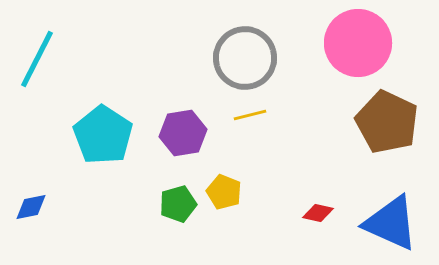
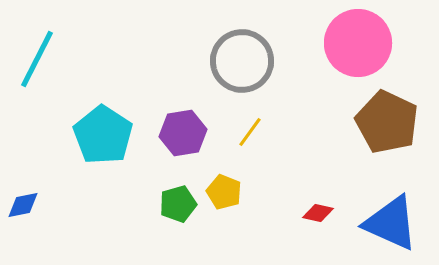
gray circle: moved 3 px left, 3 px down
yellow line: moved 17 px down; rotated 40 degrees counterclockwise
blue diamond: moved 8 px left, 2 px up
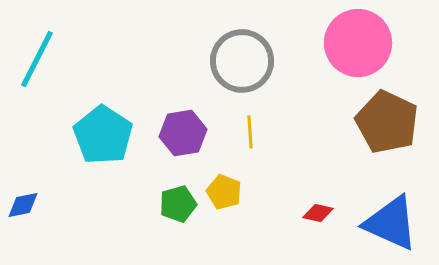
yellow line: rotated 40 degrees counterclockwise
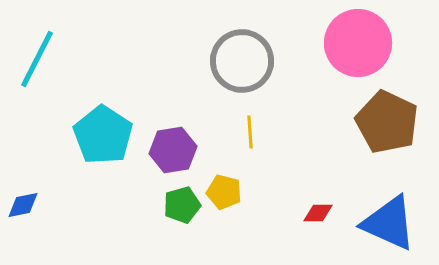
purple hexagon: moved 10 px left, 17 px down
yellow pentagon: rotated 8 degrees counterclockwise
green pentagon: moved 4 px right, 1 px down
red diamond: rotated 12 degrees counterclockwise
blue triangle: moved 2 px left
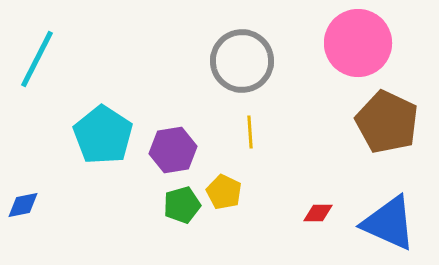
yellow pentagon: rotated 12 degrees clockwise
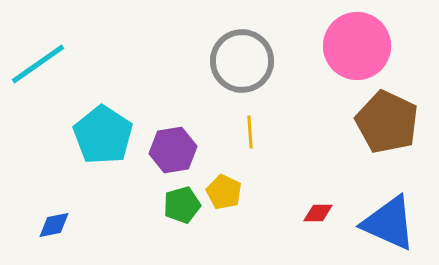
pink circle: moved 1 px left, 3 px down
cyan line: moved 1 px right, 5 px down; rotated 28 degrees clockwise
blue diamond: moved 31 px right, 20 px down
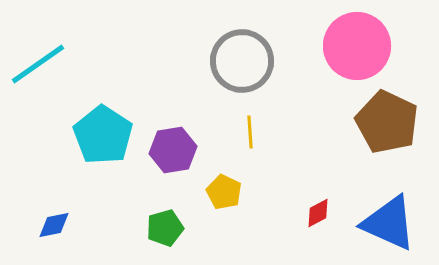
green pentagon: moved 17 px left, 23 px down
red diamond: rotated 28 degrees counterclockwise
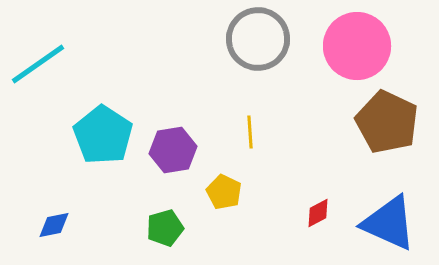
gray circle: moved 16 px right, 22 px up
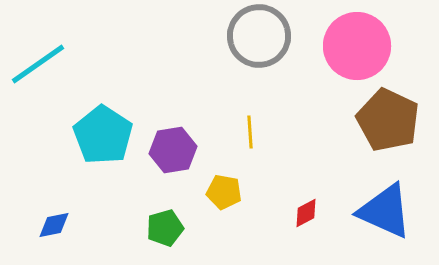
gray circle: moved 1 px right, 3 px up
brown pentagon: moved 1 px right, 2 px up
yellow pentagon: rotated 16 degrees counterclockwise
red diamond: moved 12 px left
blue triangle: moved 4 px left, 12 px up
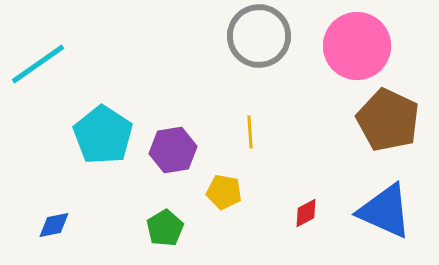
green pentagon: rotated 15 degrees counterclockwise
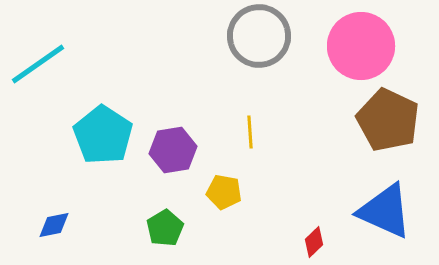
pink circle: moved 4 px right
red diamond: moved 8 px right, 29 px down; rotated 16 degrees counterclockwise
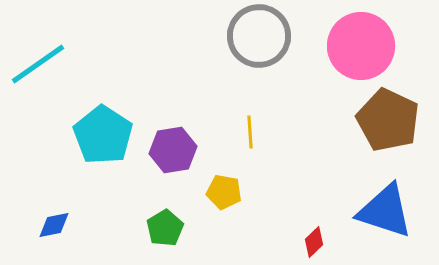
blue triangle: rotated 6 degrees counterclockwise
